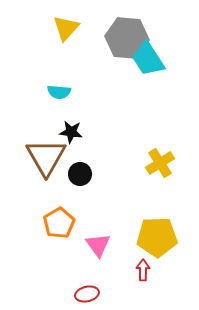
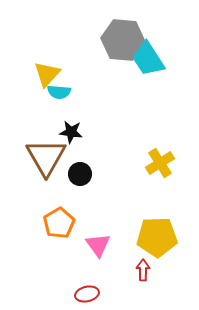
yellow triangle: moved 19 px left, 46 px down
gray hexagon: moved 4 px left, 2 px down
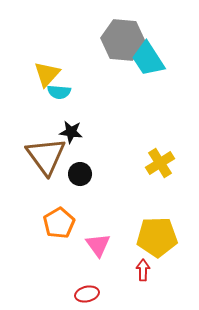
brown triangle: moved 1 px up; rotated 6 degrees counterclockwise
